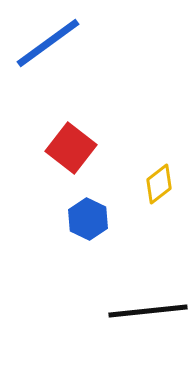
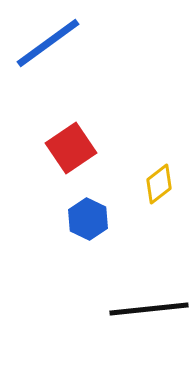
red square: rotated 18 degrees clockwise
black line: moved 1 px right, 2 px up
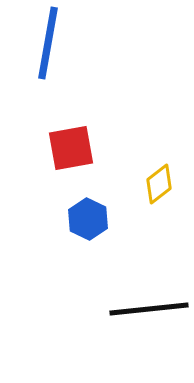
blue line: rotated 44 degrees counterclockwise
red square: rotated 24 degrees clockwise
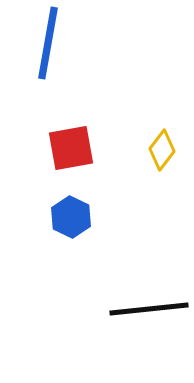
yellow diamond: moved 3 px right, 34 px up; rotated 15 degrees counterclockwise
blue hexagon: moved 17 px left, 2 px up
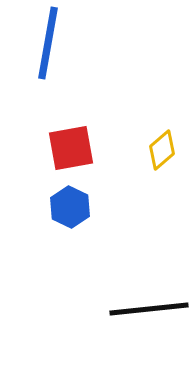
yellow diamond: rotated 12 degrees clockwise
blue hexagon: moved 1 px left, 10 px up
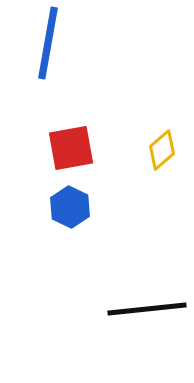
black line: moved 2 px left
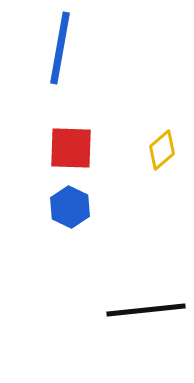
blue line: moved 12 px right, 5 px down
red square: rotated 12 degrees clockwise
black line: moved 1 px left, 1 px down
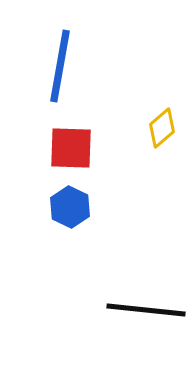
blue line: moved 18 px down
yellow diamond: moved 22 px up
black line: rotated 12 degrees clockwise
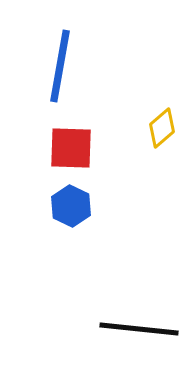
blue hexagon: moved 1 px right, 1 px up
black line: moved 7 px left, 19 px down
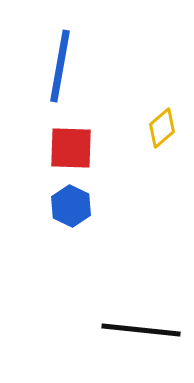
black line: moved 2 px right, 1 px down
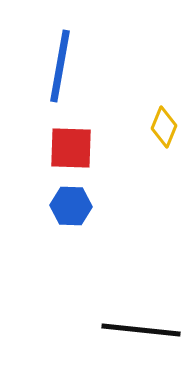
yellow diamond: moved 2 px right, 1 px up; rotated 27 degrees counterclockwise
blue hexagon: rotated 24 degrees counterclockwise
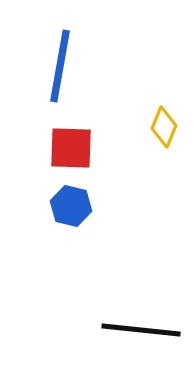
blue hexagon: rotated 12 degrees clockwise
